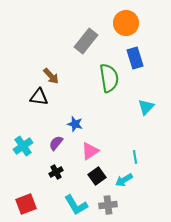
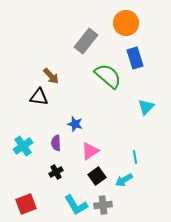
green semicircle: moved 1 px left, 2 px up; rotated 40 degrees counterclockwise
purple semicircle: rotated 42 degrees counterclockwise
gray cross: moved 5 px left
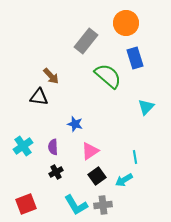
purple semicircle: moved 3 px left, 4 px down
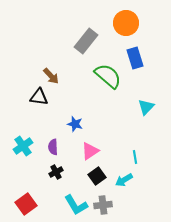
red square: rotated 15 degrees counterclockwise
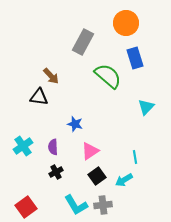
gray rectangle: moved 3 px left, 1 px down; rotated 10 degrees counterclockwise
red square: moved 3 px down
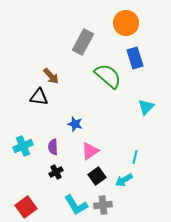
cyan cross: rotated 12 degrees clockwise
cyan line: rotated 24 degrees clockwise
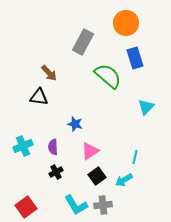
brown arrow: moved 2 px left, 3 px up
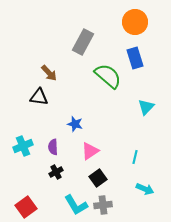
orange circle: moved 9 px right, 1 px up
black square: moved 1 px right, 2 px down
cyan arrow: moved 21 px right, 9 px down; rotated 126 degrees counterclockwise
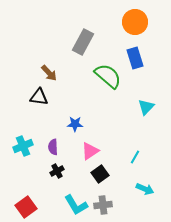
blue star: rotated 14 degrees counterclockwise
cyan line: rotated 16 degrees clockwise
black cross: moved 1 px right, 1 px up
black square: moved 2 px right, 4 px up
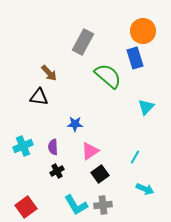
orange circle: moved 8 px right, 9 px down
